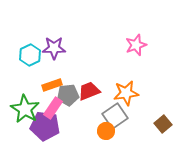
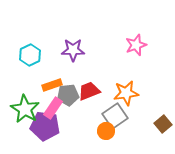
purple star: moved 19 px right, 2 px down
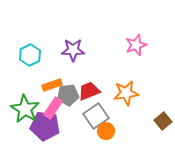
gray square: moved 19 px left
brown square: moved 3 px up
